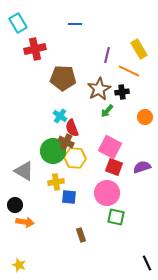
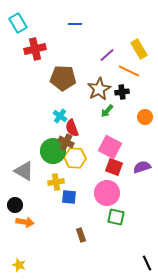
purple line: rotated 35 degrees clockwise
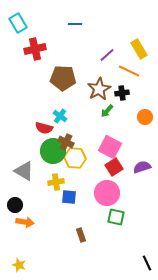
black cross: moved 1 px down
red semicircle: moved 28 px left; rotated 54 degrees counterclockwise
red square: rotated 36 degrees clockwise
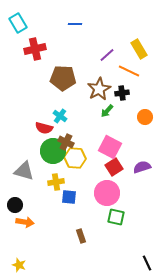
gray triangle: rotated 15 degrees counterclockwise
brown rectangle: moved 1 px down
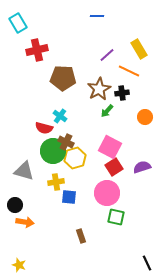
blue line: moved 22 px right, 8 px up
red cross: moved 2 px right, 1 px down
yellow hexagon: rotated 20 degrees counterclockwise
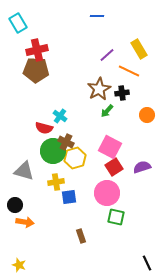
brown pentagon: moved 27 px left, 8 px up
orange circle: moved 2 px right, 2 px up
blue square: rotated 14 degrees counterclockwise
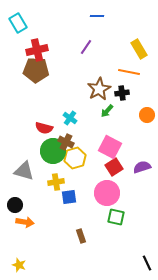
purple line: moved 21 px left, 8 px up; rotated 14 degrees counterclockwise
orange line: moved 1 px down; rotated 15 degrees counterclockwise
cyan cross: moved 10 px right, 2 px down
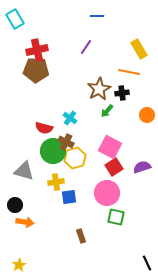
cyan rectangle: moved 3 px left, 4 px up
yellow star: rotated 24 degrees clockwise
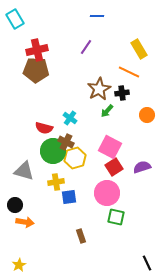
orange line: rotated 15 degrees clockwise
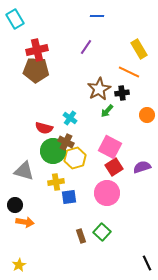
green square: moved 14 px left, 15 px down; rotated 30 degrees clockwise
